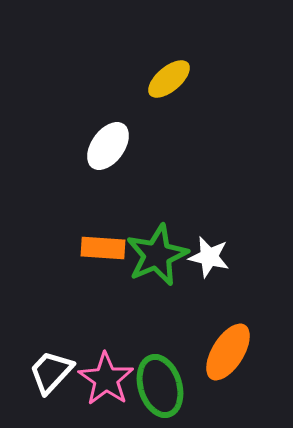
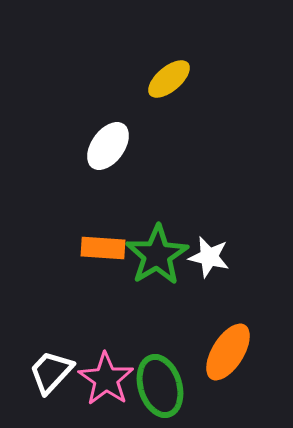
green star: rotated 8 degrees counterclockwise
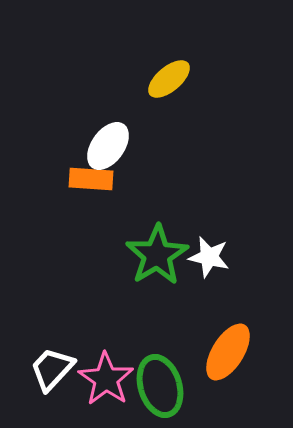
orange rectangle: moved 12 px left, 69 px up
white trapezoid: moved 1 px right, 3 px up
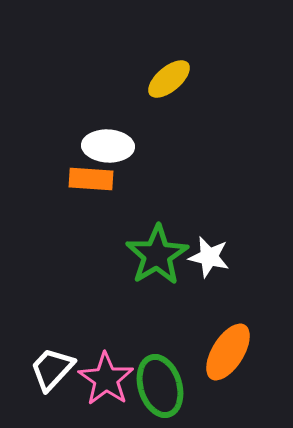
white ellipse: rotated 57 degrees clockwise
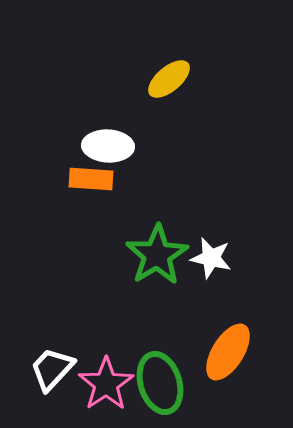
white star: moved 2 px right, 1 px down
pink star: moved 5 px down; rotated 4 degrees clockwise
green ellipse: moved 3 px up
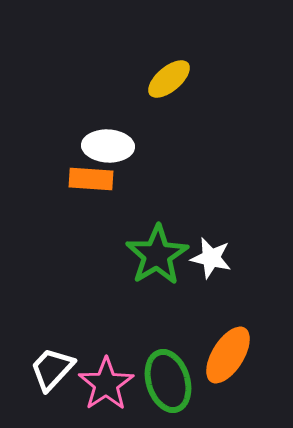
orange ellipse: moved 3 px down
green ellipse: moved 8 px right, 2 px up
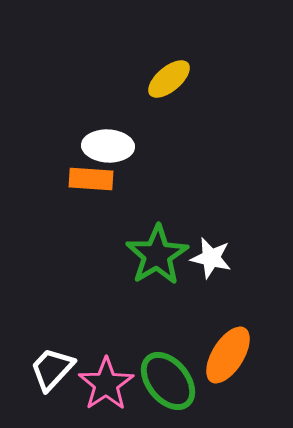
green ellipse: rotated 22 degrees counterclockwise
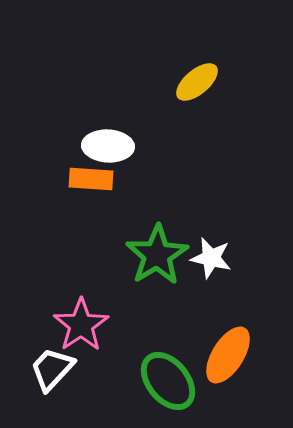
yellow ellipse: moved 28 px right, 3 px down
pink star: moved 25 px left, 59 px up
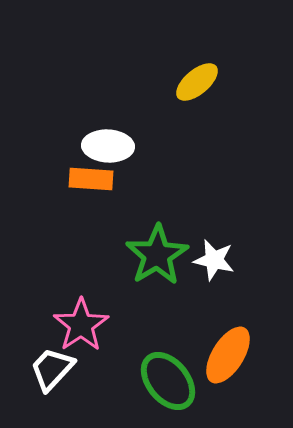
white star: moved 3 px right, 2 px down
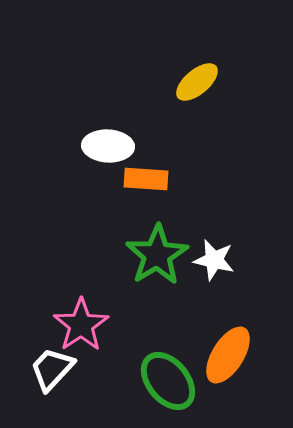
orange rectangle: moved 55 px right
